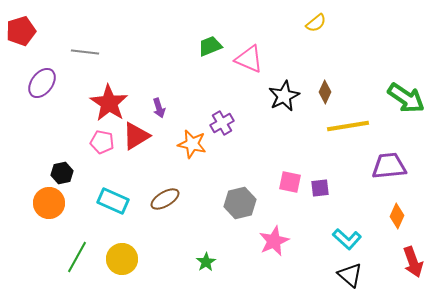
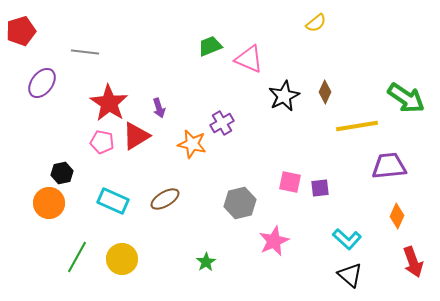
yellow line: moved 9 px right
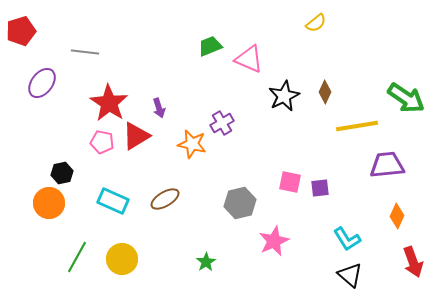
purple trapezoid: moved 2 px left, 1 px up
cyan L-shape: rotated 16 degrees clockwise
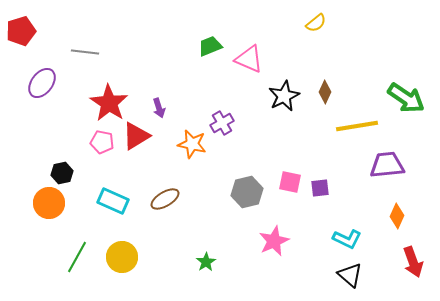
gray hexagon: moved 7 px right, 11 px up
cyan L-shape: rotated 32 degrees counterclockwise
yellow circle: moved 2 px up
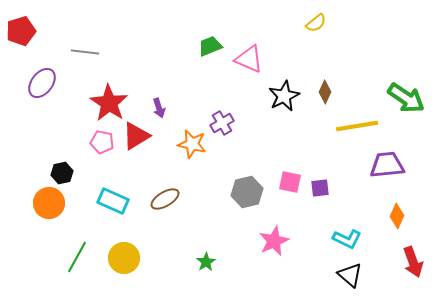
yellow circle: moved 2 px right, 1 px down
